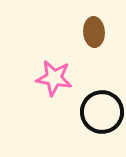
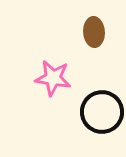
pink star: moved 1 px left
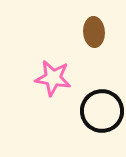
black circle: moved 1 px up
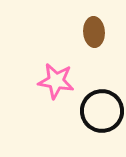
pink star: moved 3 px right, 3 px down
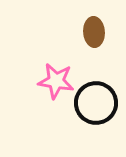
black circle: moved 6 px left, 8 px up
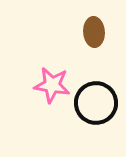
pink star: moved 4 px left, 4 px down
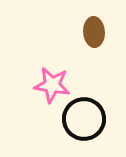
black circle: moved 12 px left, 16 px down
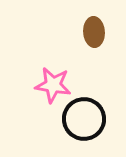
pink star: moved 1 px right
